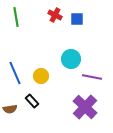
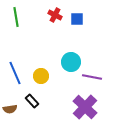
cyan circle: moved 3 px down
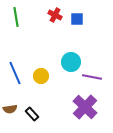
black rectangle: moved 13 px down
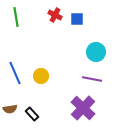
cyan circle: moved 25 px right, 10 px up
purple line: moved 2 px down
purple cross: moved 2 px left, 1 px down
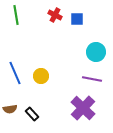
green line: moved 2 px up
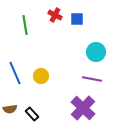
green line: moved 9 px right, 10 px down
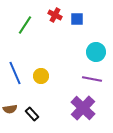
green line: rotated 42 degrees clockwise
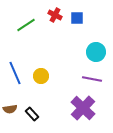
blue square: moved 1 px up
green line: moved 1 px right; rotated 24 degrees clockwise
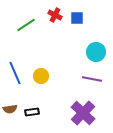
purple cross: moved 5 px down
black rectangle: moved 2 px up; rotated 56 degrees counterclockwise
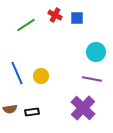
blue line: moved 2 px right
purple cross: moved 5 px up
